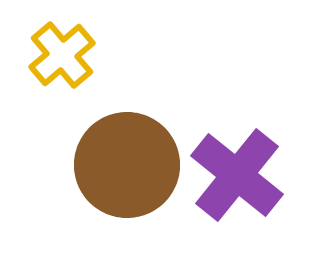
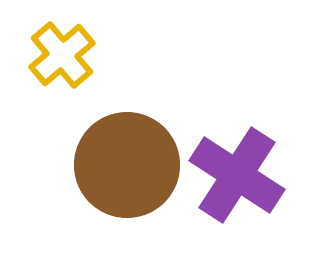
purple cross: rotated 6 degrees counterclockwise
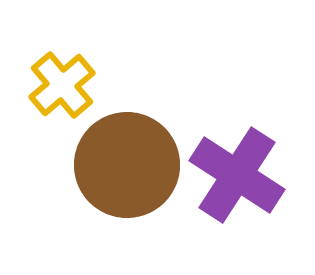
yellow cross: moved 30 px down
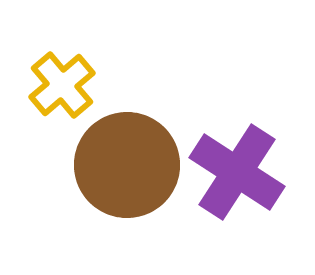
purple cross: moved 3 px up
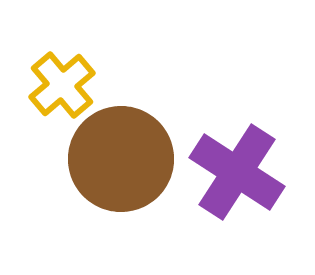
brown circle: moved 6 px left, 6 px up
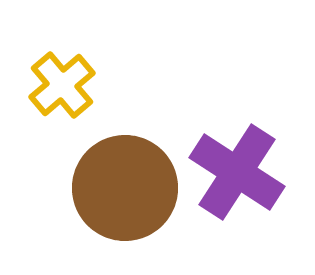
brown circle: moved 4 px right, 29 px down
